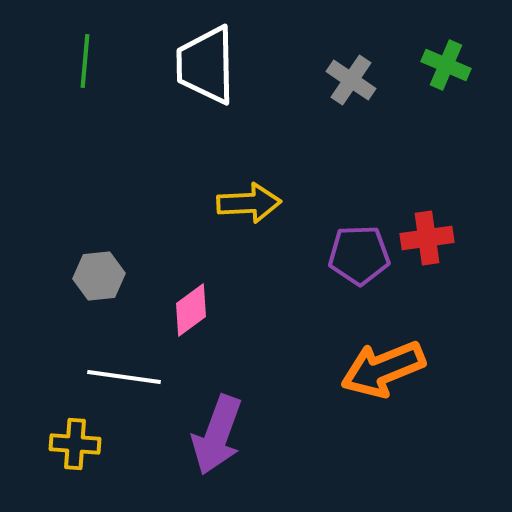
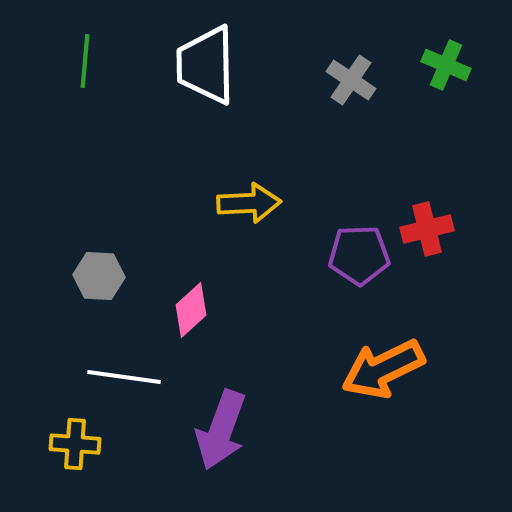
red cross: moved 9 px up; rotated 6 degrees counterclockwise
gray hexagon: rotated 9 degrees clockwise
pink diamond: rotated 6 degrees counterclockwise
orange arrow: rotated 4 degrees counterclockwise
purple arrow: moved 4 px right, 5 px up
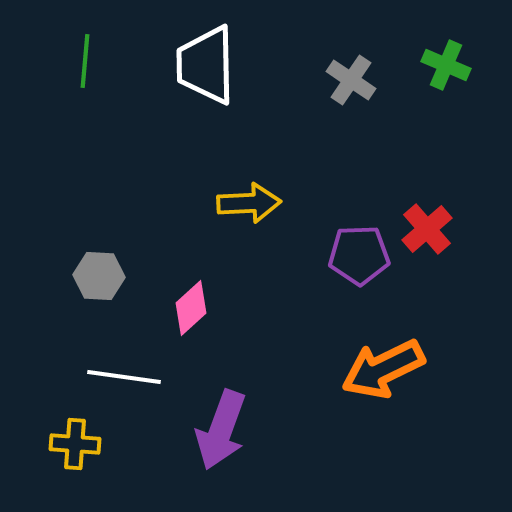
red cross: rotated 27 degrees counterclockwise
pink diamond: moved 2 px up
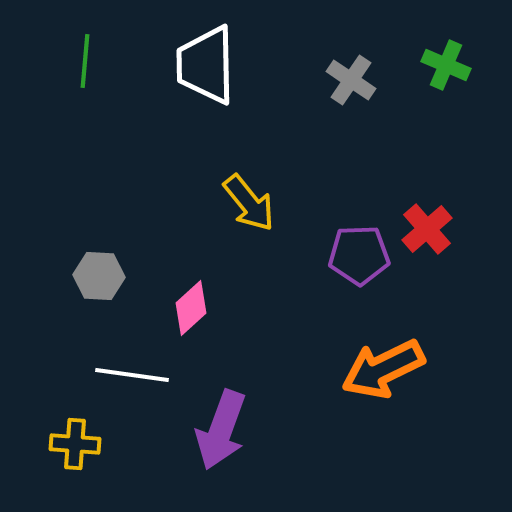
yellow arrow: rotated 54 degrees clockwise
white line: moved 8 px right, 2 px up
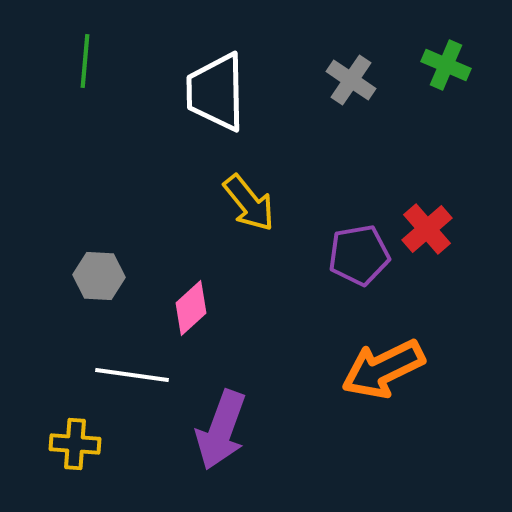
white trapezoid: moved 10 px right, 27 px down
purple pentagon: rotated 8 degrees counterclockwise
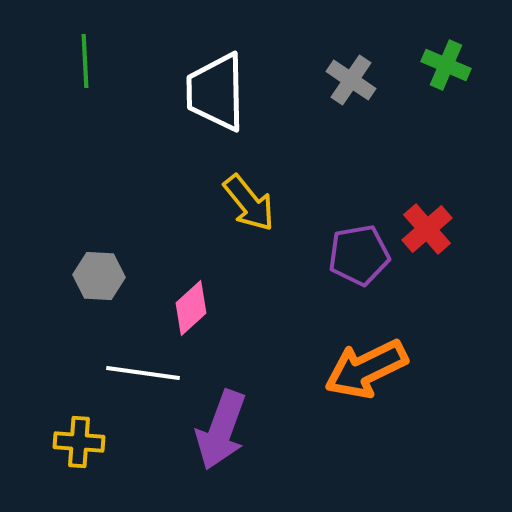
green line: rotated 8 degrees counterclockwise
orange arrow: moved 17 px left
white line: moved 11 px right, 2 px up
yellow cross: moved 4 px right, 2 px up
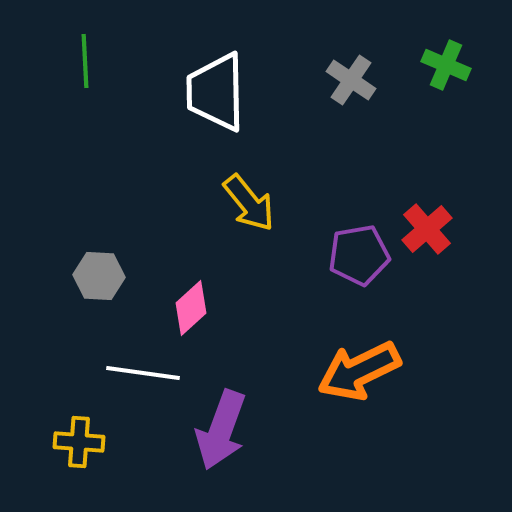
orange arrow: moved 7 px left, 2 px down
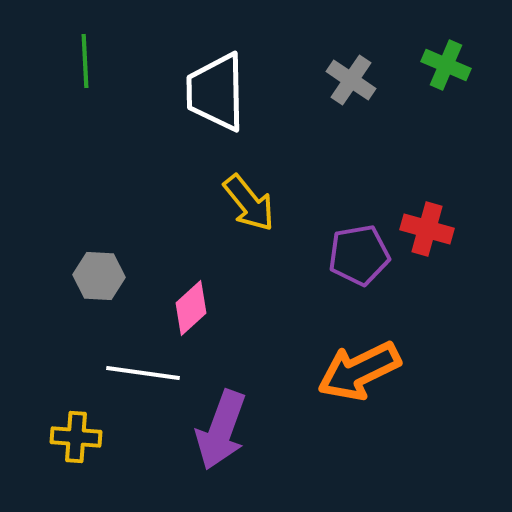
red cross: rotated 33 degrees counterclockwise
yellow cross: moved 3 px left, 5 px up
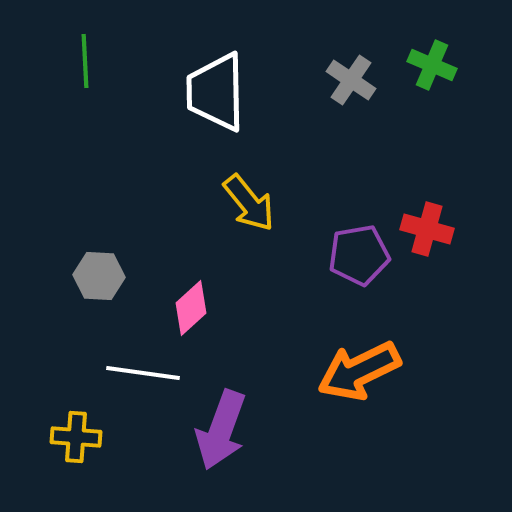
green cross: moved 14 px left
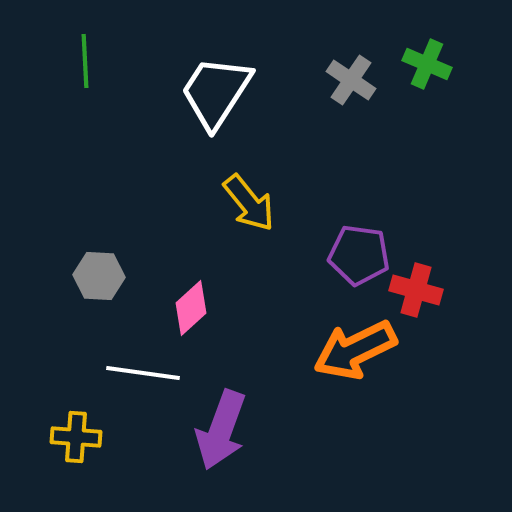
green cross: moved 5 px left, 1 px up
white trapezoid: rotated 34 degrees clockwise
red cross: moved 11 px left, 61 px down
purple pentagon: rotated 18 degrees clockwise
orange arrow: moved 4 px left, 21 px up
